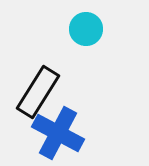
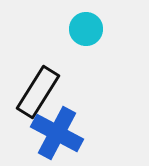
blue cross: moved 1 px left
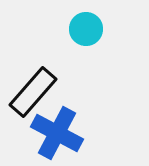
black rectangle: moved 5 px left; rotated 9 degrees clockwise
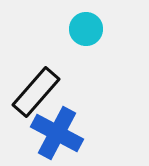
black rectangle: moved 3 px right
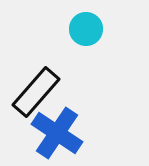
blue cross: rotated 6 degrees clockwise
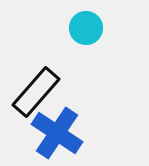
cyan circle: moved 1 px up
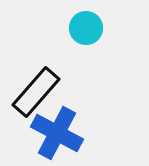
blue cross: rotated 6 degrees counterclockwise
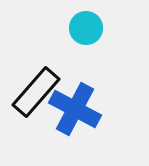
blue cross: moved 18 px right, 24 px up
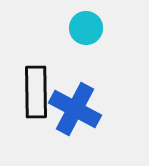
black rectangle: rotated 42 degrees counterclockwise
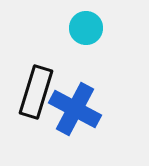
black rectangle: rotated 18 degrees clockwise
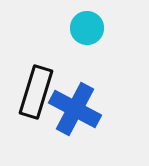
cyan circle: moved 1 px right
